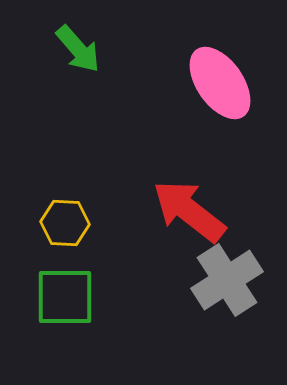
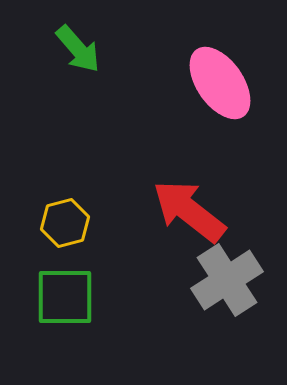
yellow hexagon: rotated 18 degrees counterclockwise
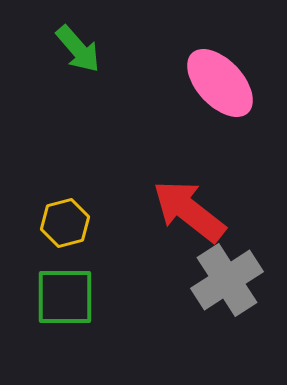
pink ellipse: rotated 8 degrees counterclockwise
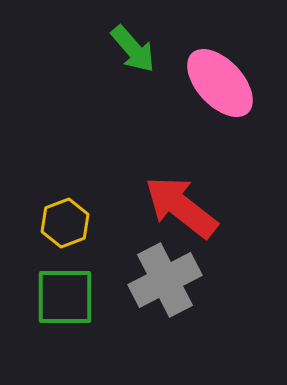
green arrow: moved 55 px right
red arrow: moved 8 px left, 4 px up
yellow hexagon: rotated 6 degrees counterclockwise
gray cross: moved 62 px left; rotated 6 degrees clockwise
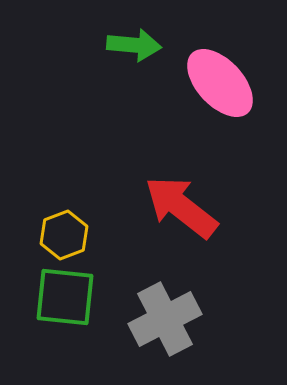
green arrow: moved 1 px right, 4 px up; rotated 44 degrees counterclockwise
yellow hexagon: moved 1 px left, 12 px down
gray cross: moved 39 px down
green square: rotated 6 degrees clockwise
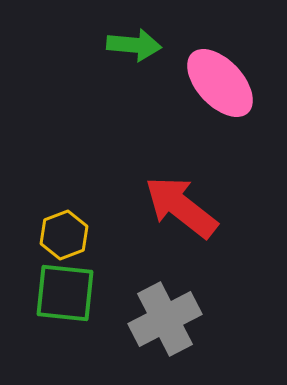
green square: moved 4 px up
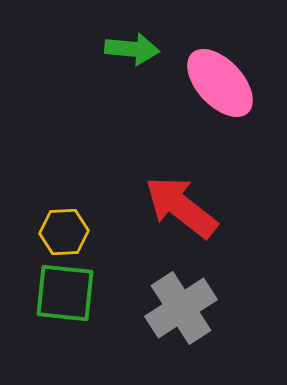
green arrow: moved 2 px left, 4 px down
yellow hexagon: moved 3 px up; rotated 18 degrees clockwise
gray cross: moved 16 px right, 11 px up; rotated 6 degrees counterclockwise
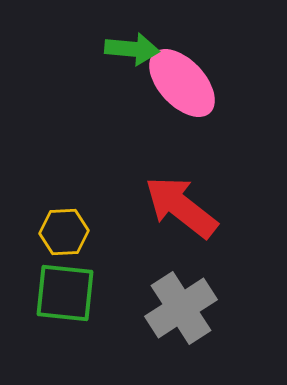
pink ellipse: moved 38 px left
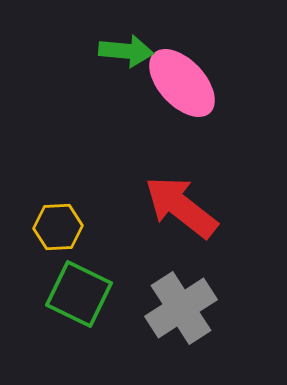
green arrow: moved 6 px left, 2 px down
yellow hexagon: moved 6 px left, 5 px up
green square: moved 14 px right, 1 px down; rotated 20 degrees clockwise
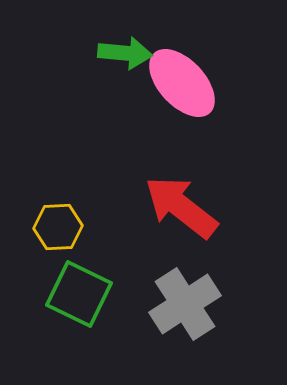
green arrow: moved 1 px left, 2 px down
gray cross: moved 4 px right, 4 px up
